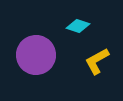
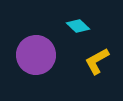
cyan diamond: rotated 25 degrees clockwise
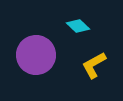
yellow L-shape: moved 3 px left, 4 px down
